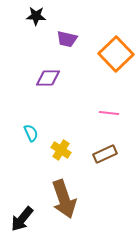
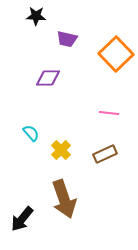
cyan semicircle: rotated 18 degrees counterclockwise
yellow cross: rotated 12 degrees clockwise
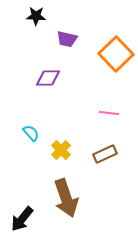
brown arrow: moved 2 px right, 1 px up
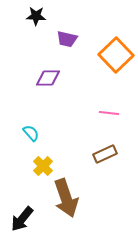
orange square: moved 1 px down
yellow cross: moved 18 px left, 16 px down
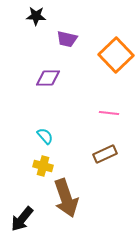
cyan semicircle: moved 14 px right, 3 px down
yellow cross: rotated 30 degrees counterclockwise
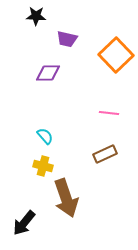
purple diamond: moved 5 px up
black arrow: moved 2 px right, 4 px down
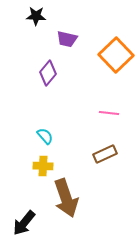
purple diamond: rotated 50 degrees counterclockwise
yellow cross: rotated 12 degrees counterclockwise
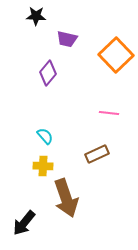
brown rectangle: moved 8 px left
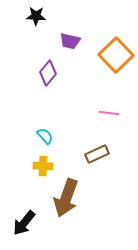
purple trapezoid: moved 3 px right, 2 px down
brown arrow: rotated 39 degrees clockwise
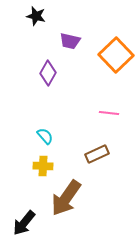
black star: rotated 12 degrees clockwise
purple diamond: rotated 10 degrees counterclockwise
brown arrow: rotated 15 degrees clockwise
